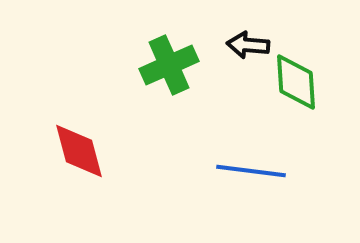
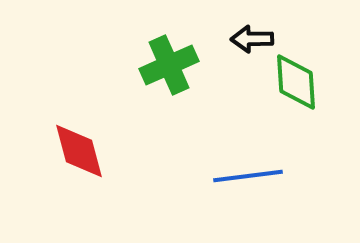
black arrow: moved 4 px right, 6 px up; rotated 6 degrees counterclockwise
blue line: moved 3 px left, 5 px down; rotated 14 degrees counterclockwise
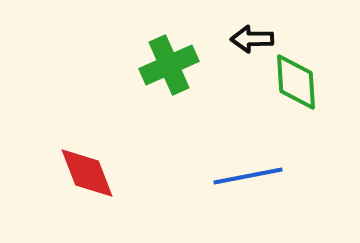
red diamond: moved 8 px right, 22 px down; rotated 6 degrees counterclockwise
blue line: rotated 4 degrees counterclockwise
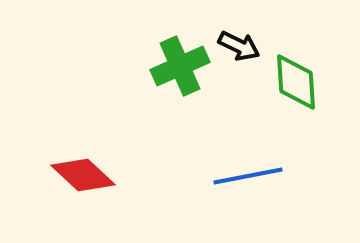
black arrow: moved 13 px left, 7 px down; rotated 153 degrees counterclockwise
green cross: moved 11 px right, 1 px down
red diamond: moved 4 px left, 2 px down; rotated 26 degrees counterclockwise
